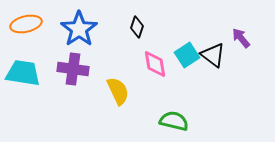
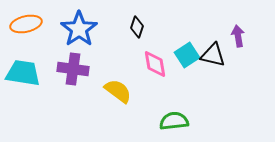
purple arrow: moved 3 px left, 2 px up; rotated 30 degrees clockwise
black triangle: rotated 24 degrees counterclockwise
yellow semicircle: rotated 28 degrees counterclockwise
green semicircle: rotated 20 degrees counterclockwise
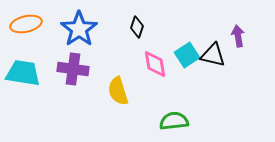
yellow semicircle: rotated 144 degrees counterclockwise
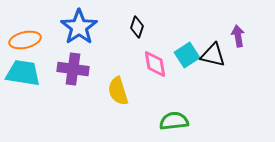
orange ellipse: moved 1 px left, 16 px down
blue star: moved 2 px up
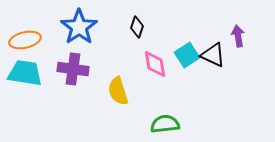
black triangle: rotated 12 degrees clockwise
cyan trapezoid: moved 2 px right
green semicircle: moved 9 px left, 3 px down
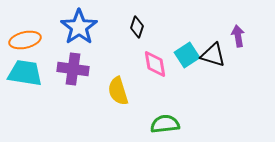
black triangle: rotated 8 degrees counterclockwise
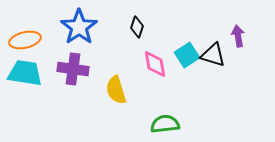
yellow semicircle: moved 2 px left, 1 px up
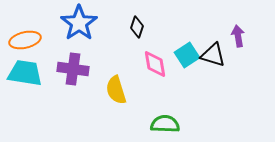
blue star: moved 4 px up
green semicircle: rotated 8 degrees clockwise
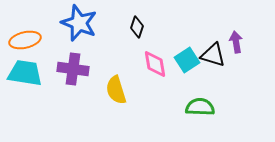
blue star: rotated 15 degrees counterclockwise
purple arrow: moved 2 px left, 6 px down
cyan square: moved 5 px down
green semicircle: moved 35 px right, 17 px up
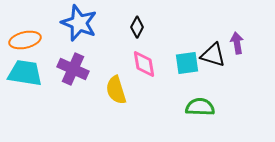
black diamond: rotated 10 degrees clockwise
purple arrow: moved 1 px right, 1 px down
cyan square: moved 3 px down; rotated 25 degrees clockwise
pink diamond: moved 11 px left
purple cross: rotated 16 degrees clockwise
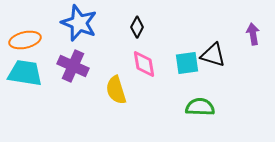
purple arrow: moved 16 px right, 9 px up
purple cross: moved 3 px up
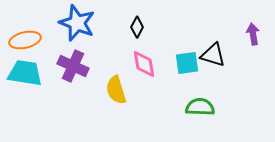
blue star: moved 2 px left
